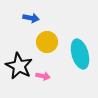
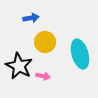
blue arrow: rotated 21 degrees counterclockwise
yellow circle: moved 2 px left
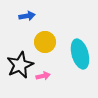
blue arrow: moved 4 px left, 2 px up
black star: moved 1 px right, 1 px up; rotated 20 degrees clockwise
pink arrow: rotated 24 degrees counterclockwise
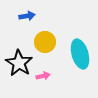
black star: moved 1 px left, 2 px up; rotated 16 degrees counterclockwise
